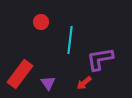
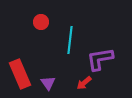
red rectangle: rotated 60 degrees counterclockwise
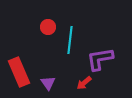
red circle: moved 7 px right, 5 px down
red rectangle: moved 1 px left, 2 px up
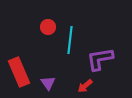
red arrow: moved 1 px right, 3 px down
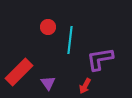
red rectangle: rotated 68 degrees clockwise
red arrow: rotated 21 degrees counterclockwise
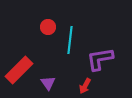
red rectangle: moved 2 px up
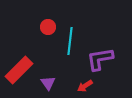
cyan line: moved 1 px down
red arrow: rotated 28 degrees clockwise
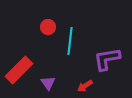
purple L-shape: moved 7 px right
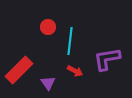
red arrow: moved 10 px left, 15 px up; rotated 119 degrees counterclockwise
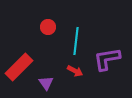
cyan line: moved 6 px right
red rectangle: moved 3 px up
purple triangle: moved 2 px left
